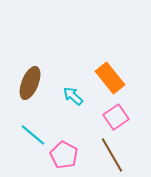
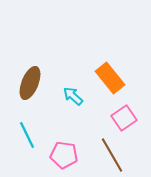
pink square: moved 8 px right, 1 px down
cyan line: moved 6 px left; rotated 24 degrees clockwise
pink pentagon: rotated 20 degrees counterclockwise
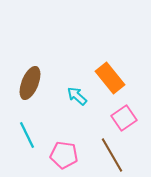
cyan arrow: moved 4 px right
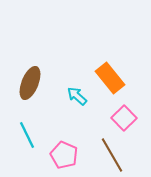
pink square: rotated 10 degrees counterclockwise
pink pentagon: rotated 16 degrees clockwise
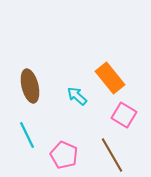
brown ellipse: moved 3 px down; rotated 36 degrees counterclockwise
pink square: moved 3 px up; rotated 15 degrees counterclockwise
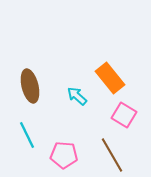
pink pentagon: rotated 20 degrees counterclockwise
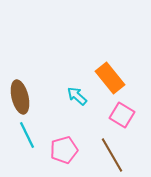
brown ellipse: moved 10 px left, 11 px down
pink square: moved 2 px left
pink pentagon: moved 5 px up; rotated 20 degrees counterclockwise
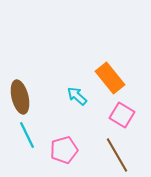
brown line: moved 5 px right
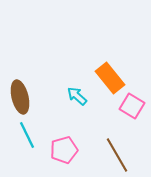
pink square: moved 10 px right, 9 px up
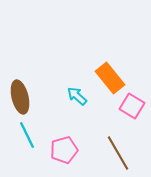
brown line: moved 1 px right, 2 px up
